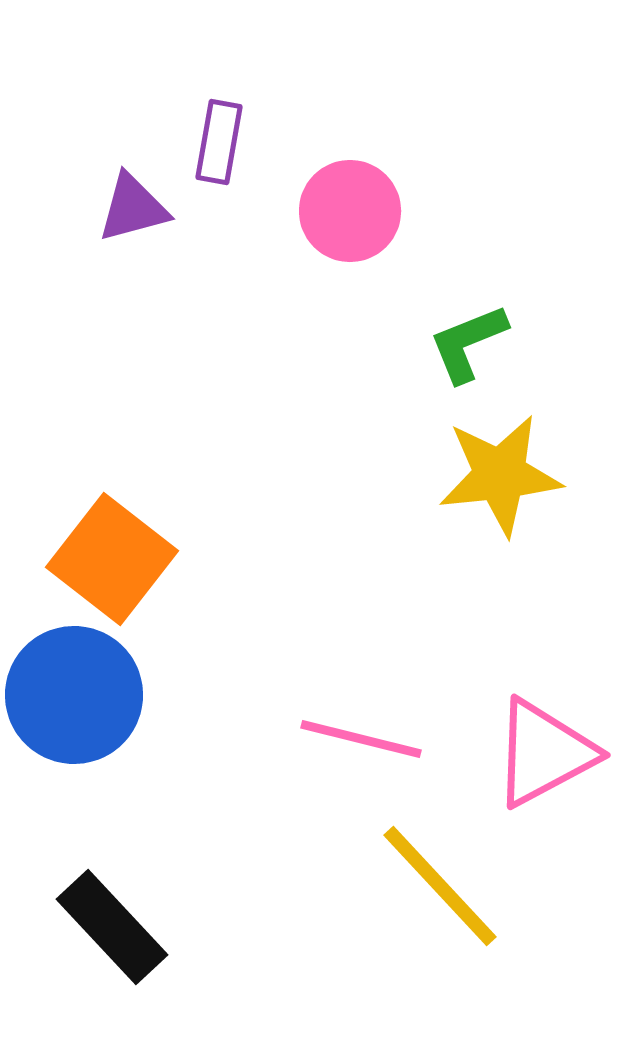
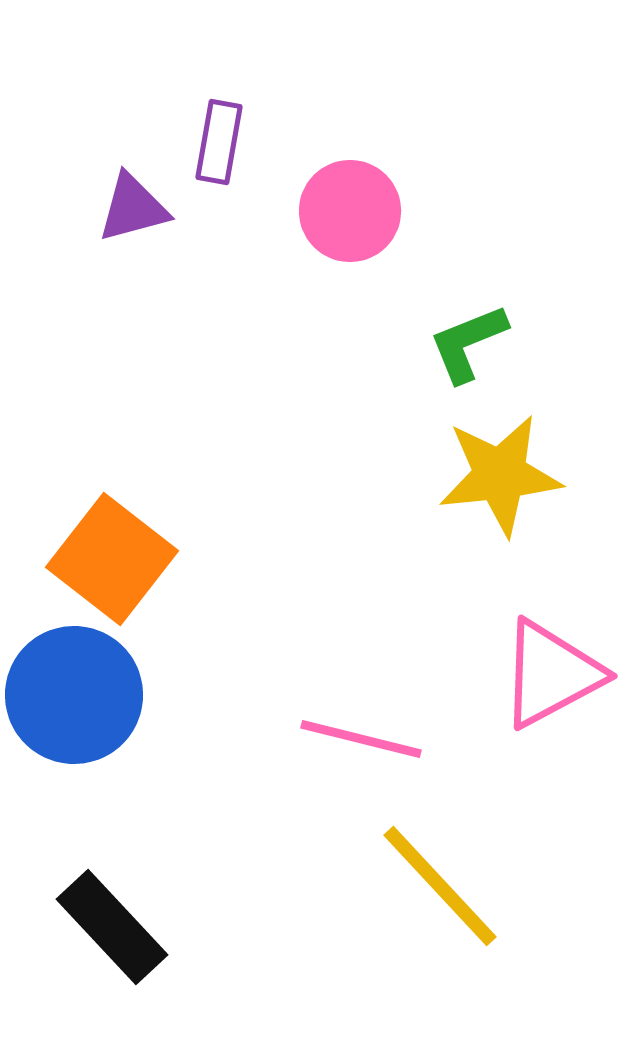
pink triangle: moved 7 px right, 79 px up
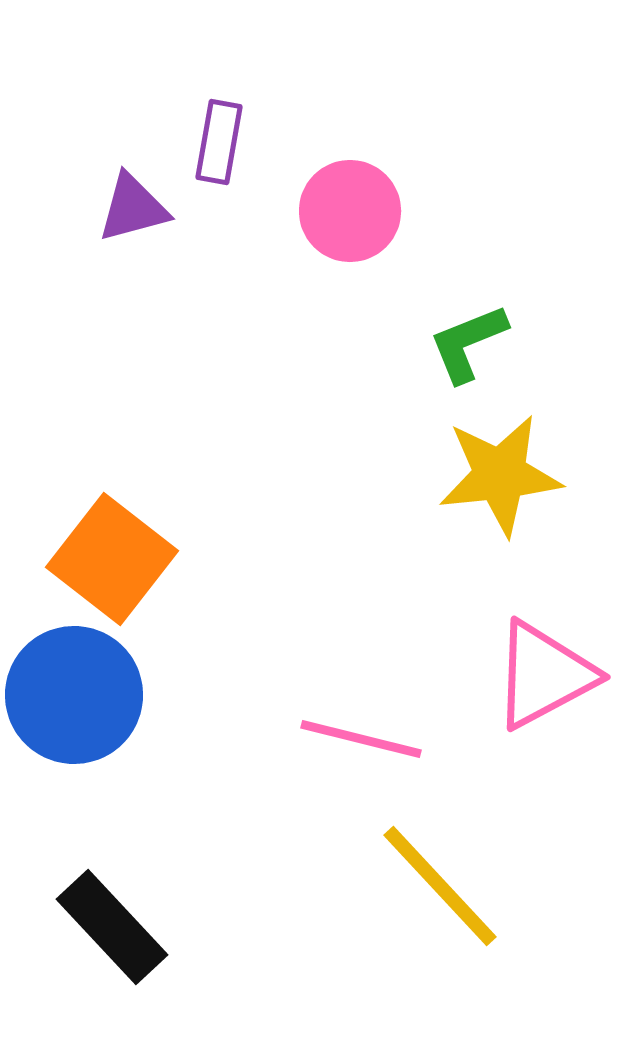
pink triangle: moved 7 px left, 1 px down
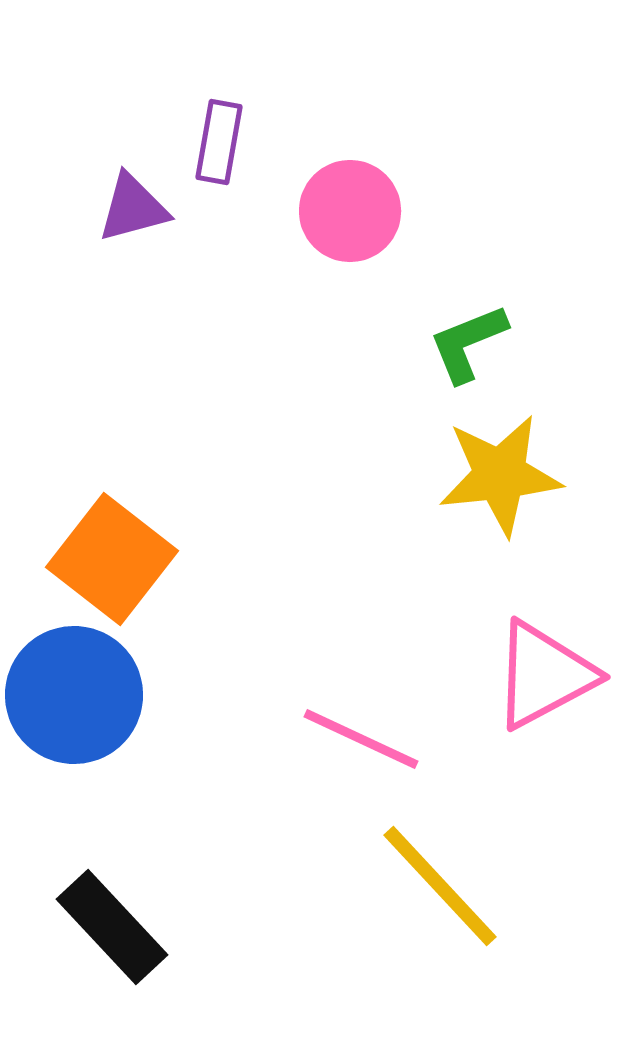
pink line: rotated 11 degrees clockwise
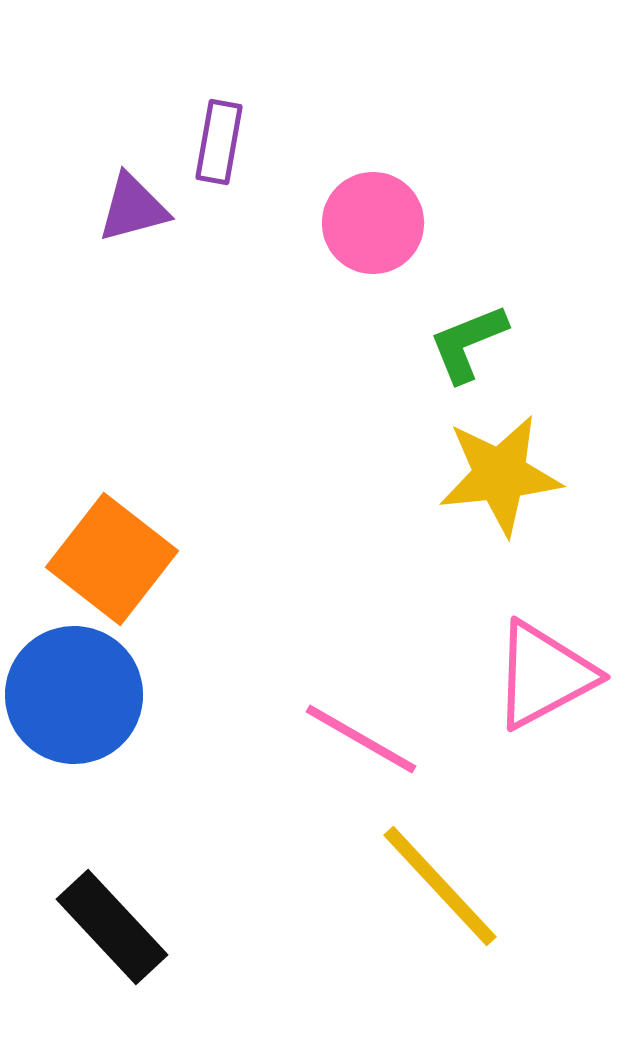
pink circle: moved 23 px right, 12 px down
pink line: rotated 5 degrees clockwise
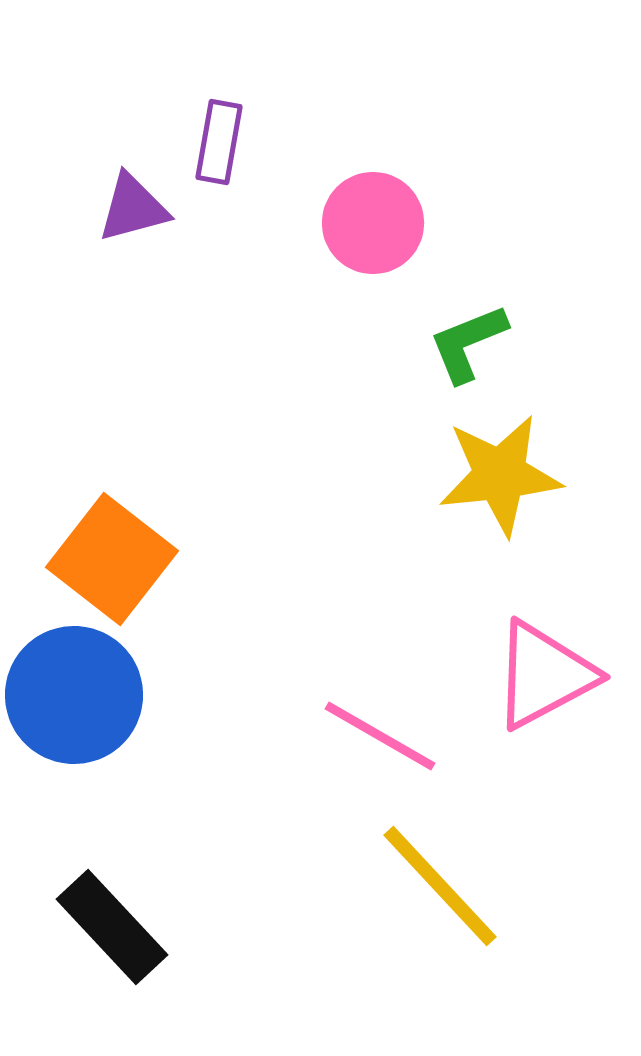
pink line: moved 19 px right, 3 px up
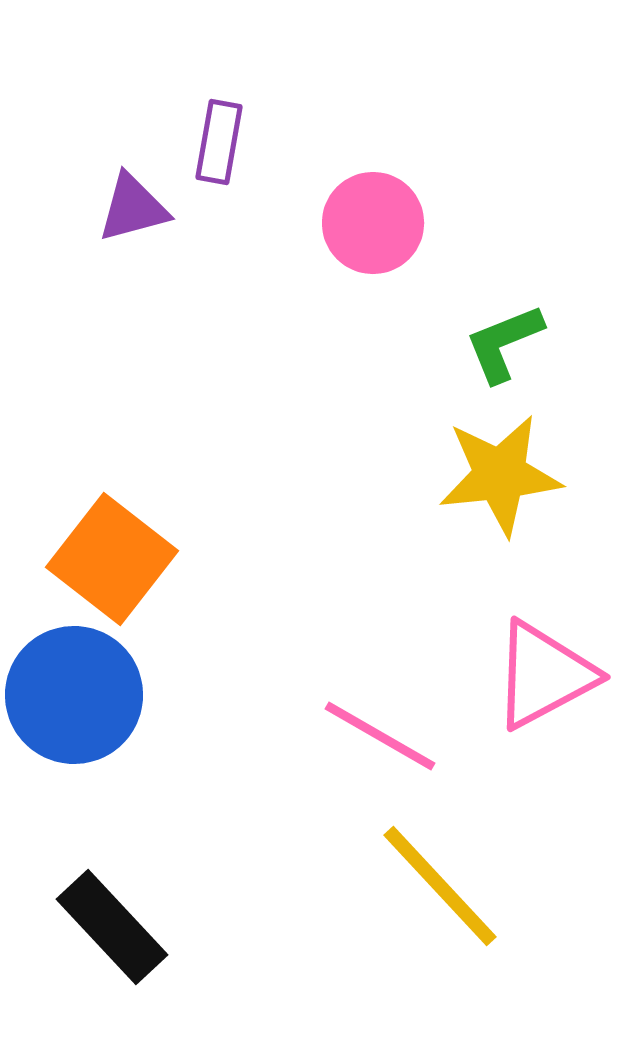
green L-shape: moved 36 px right
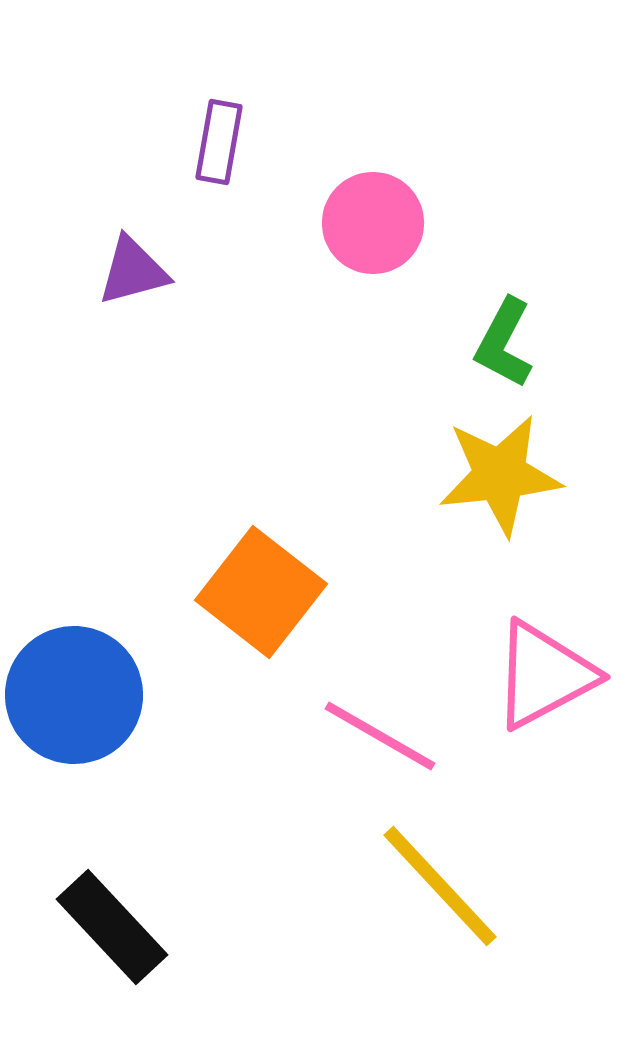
purple triangle: moved 63 px down
green L-shape: rotated 40 degrees counterclockwise
orange square: moved 149 px right, 33 px down
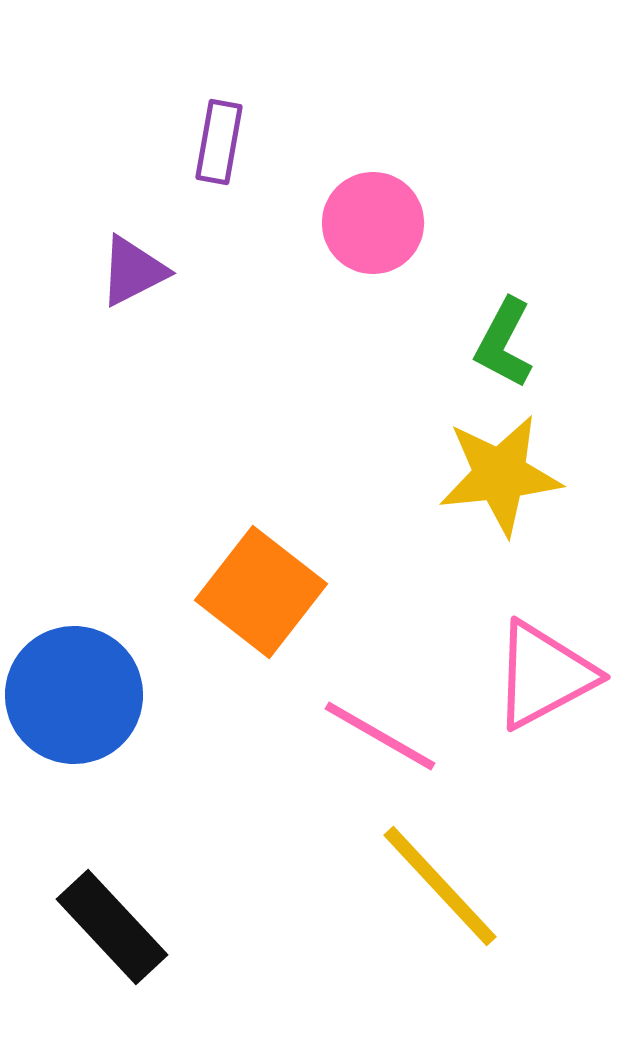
purple triangle: rotated 12 degrees counterclockwise
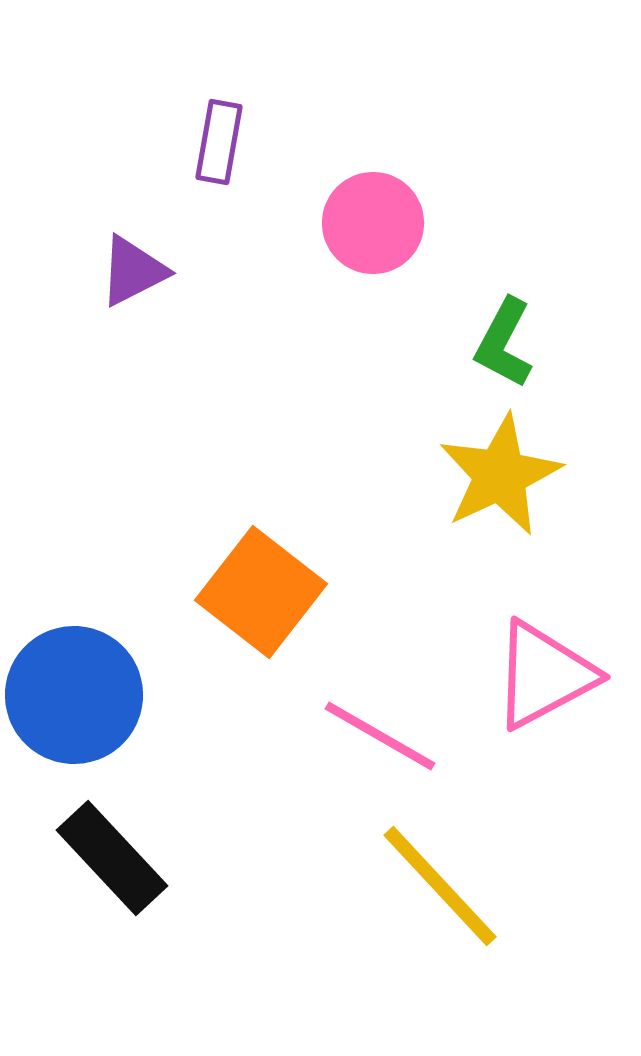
yellow star: rotated 19 degrees counterclockwise
black rectangle: moved 69 px up
